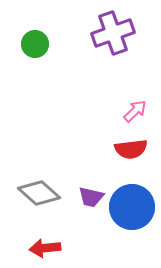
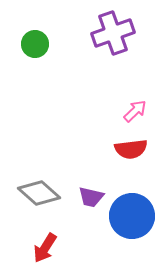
blue circle: moved 9 px down
red arrow: rotated 52 degrees counterclockwise
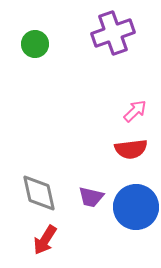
gray diamond: rotated 36 degrees clockwise
blue circle: moved 4 px right, 9 px up
red arrow: moved 8 px up
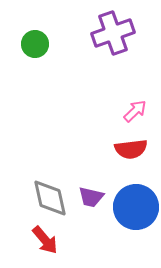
gray diamond: moved 11 px right, 5 px down
red arrow: rotated 72 degrees counterclockwise
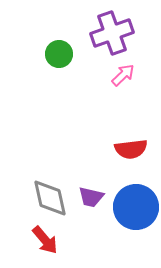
purple cross: moved 1 px left
green circle: moved 24 px right, 10 px down
pink arrow: moved 12 px left, 36 px up
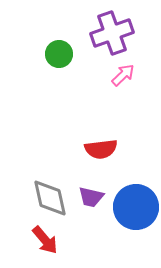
red semicircle: moved 30 px left
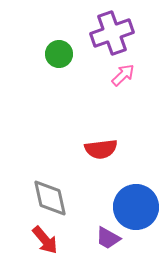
purple trapezoid: moved 17 px right, 41 px down; rotated 16 degrees clockwise
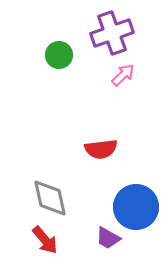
green circle: moved 1 px down
